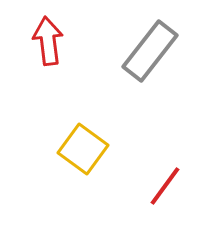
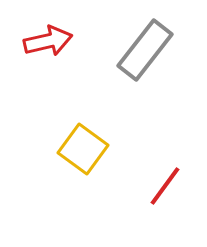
red arrow: rotated 84 degrees clockwise
gray rectangle: moved 5 px left, 1 px up
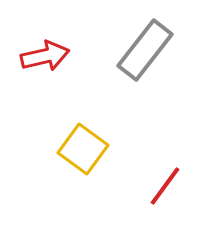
red arrow: moved 3 px left, 15 px down
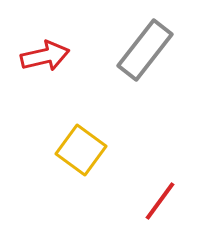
yellow square: moved 2 px left, 1 px down
red line: moved 5 px left, 15 px down
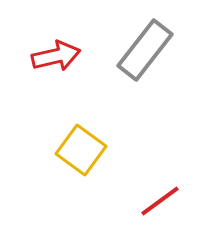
red arrow: moved 11 px right
red line: rotated 18 degrees clockwise
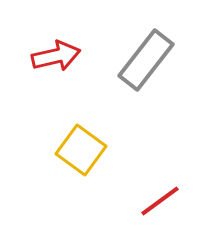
gray rectangle: moved 1 px right, 10 px down
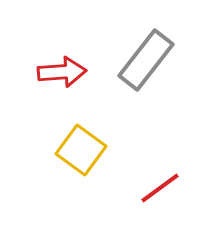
red arrow: moved 6 px right, 16 px down; rotated 9 degrees clockwise
red line: moved 13 px up
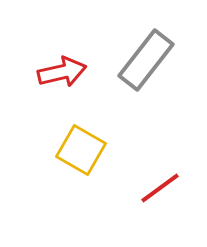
red arrow: rotated 9 degrees counterclockwise
yellow square: rotated 6 degrees counterclockwise
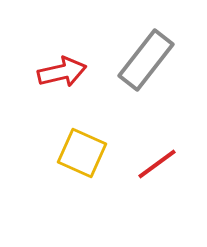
yellow square: moved 1 px right, 3 px down; rotated 6 degrees counterclockwise
red line: moved 3 px left, 24 px up
